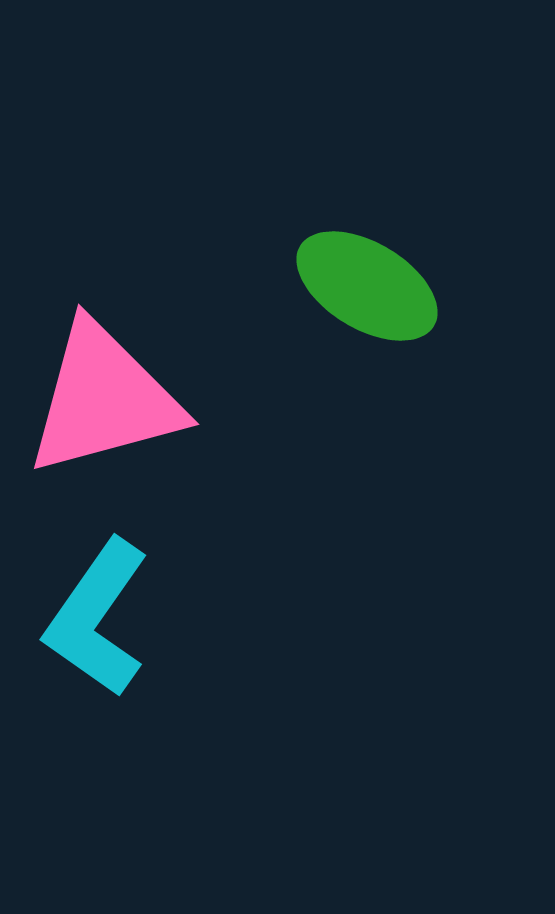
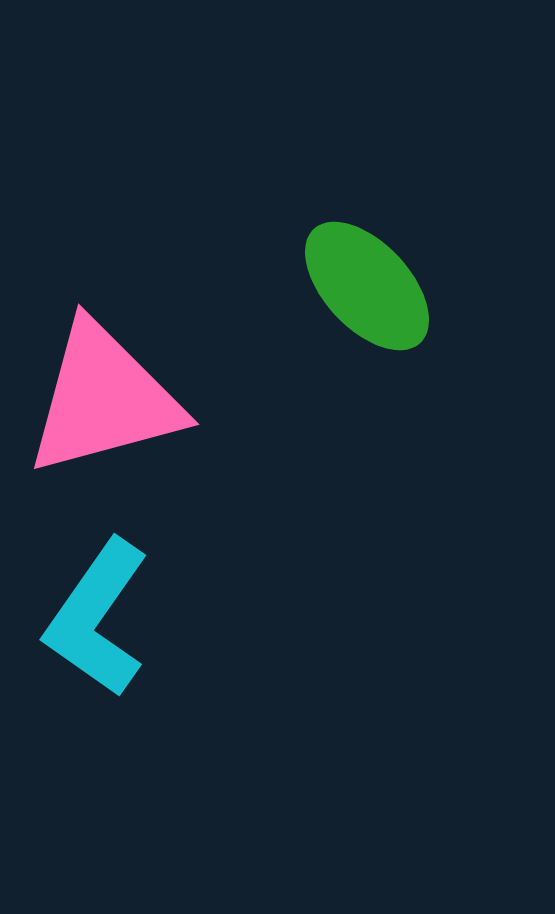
green ellipse: rotated 16 degrees clockwise
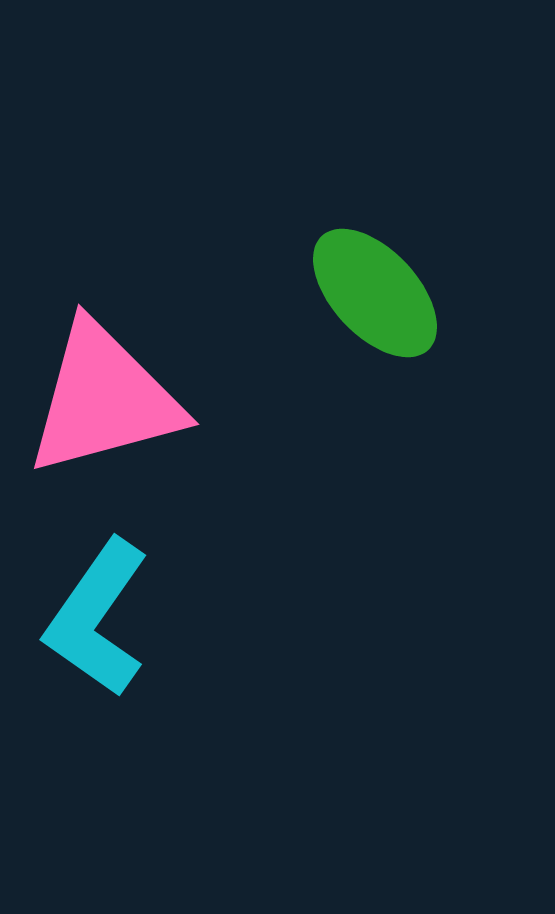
green ellipse: moved 8 px right, 7 px down
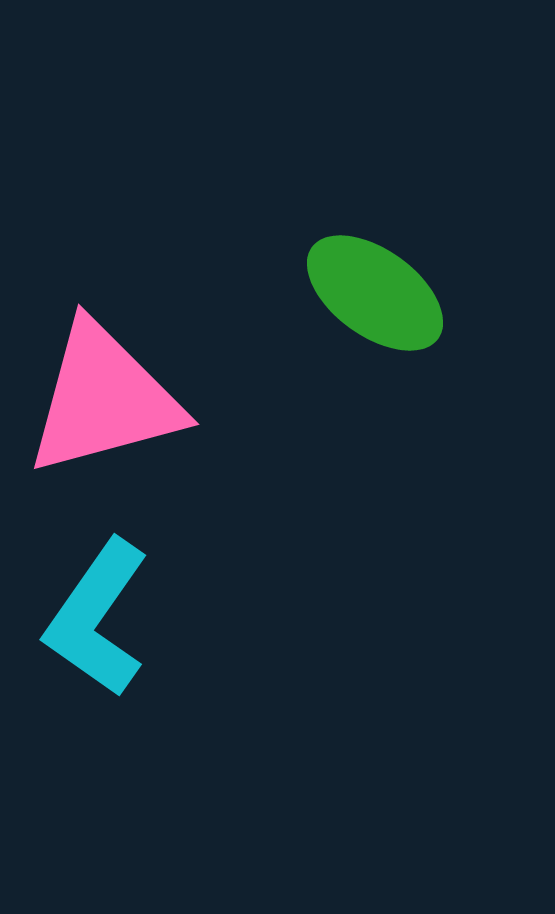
green ellipse: rotated 11 degrees counterclockwise
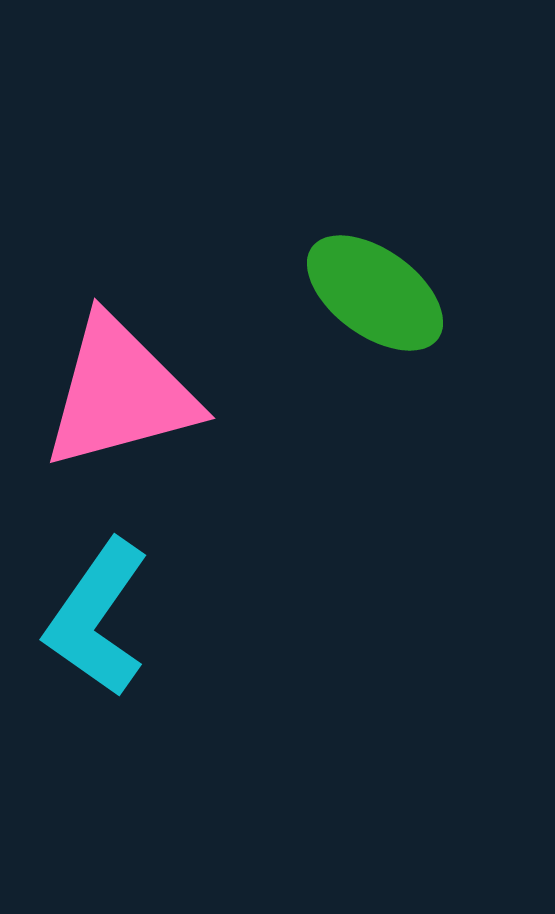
pink triangle: moved 16 px right, 6 px up
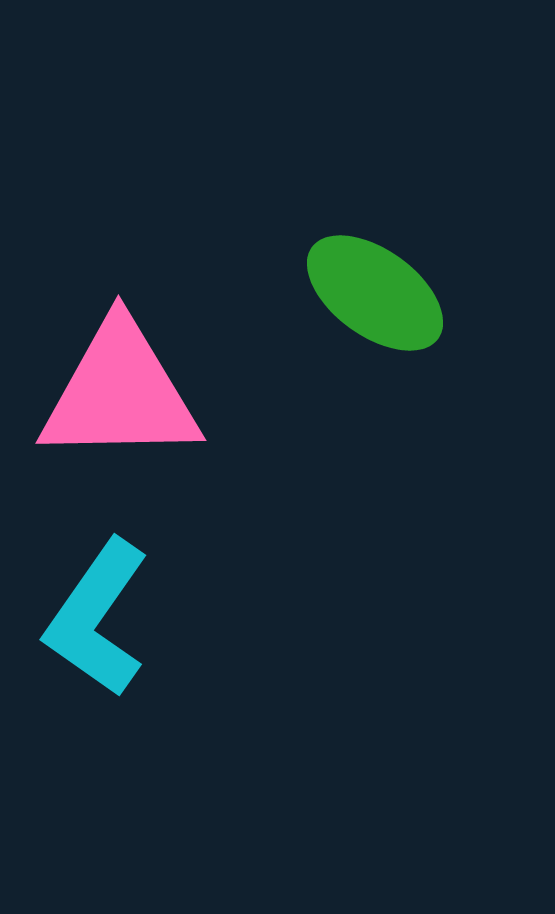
pink triangle: rotated 14 degrees clockwise
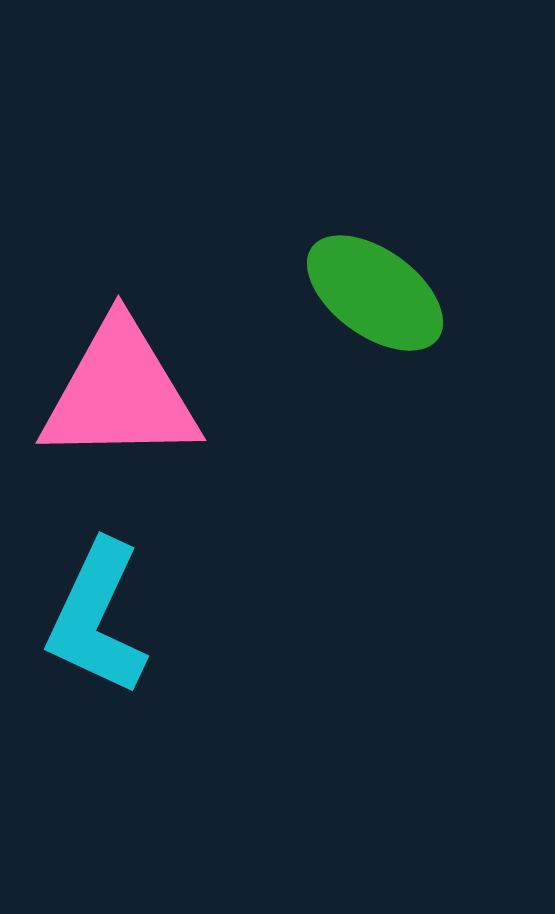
cyan L-shape: rotated 10 degrees counterclockwise
